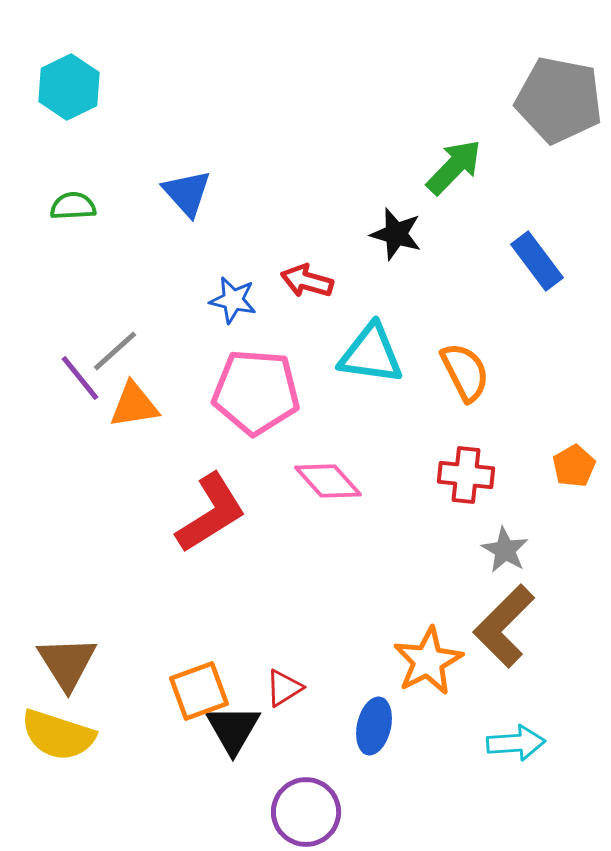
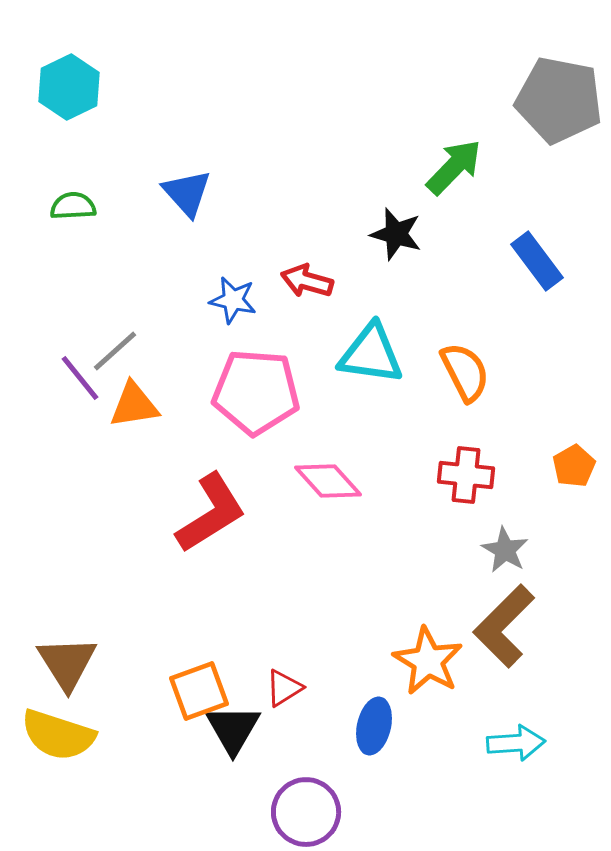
orange star: rotated 14 degrees counterclockwise
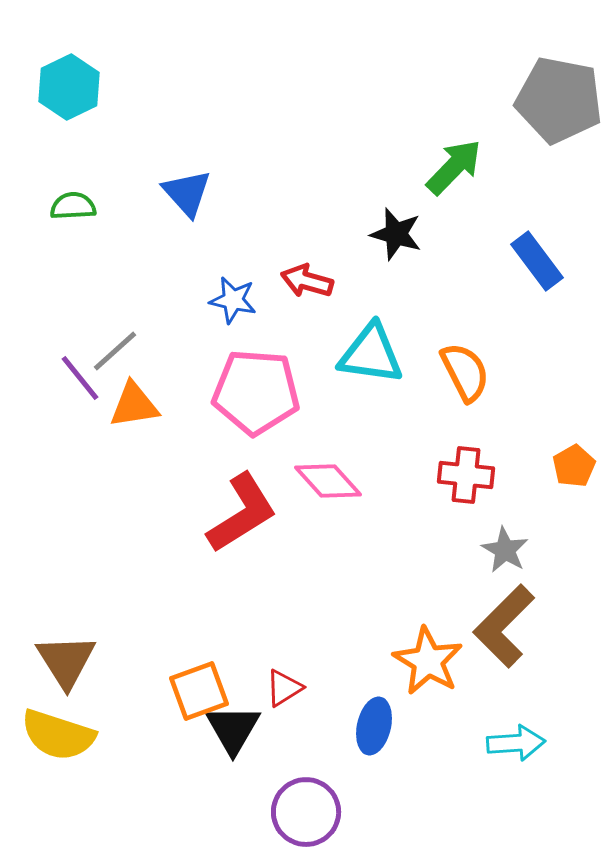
red L-shape: moved 31 px right
brown triangle: moved 1 px left, 2 px up
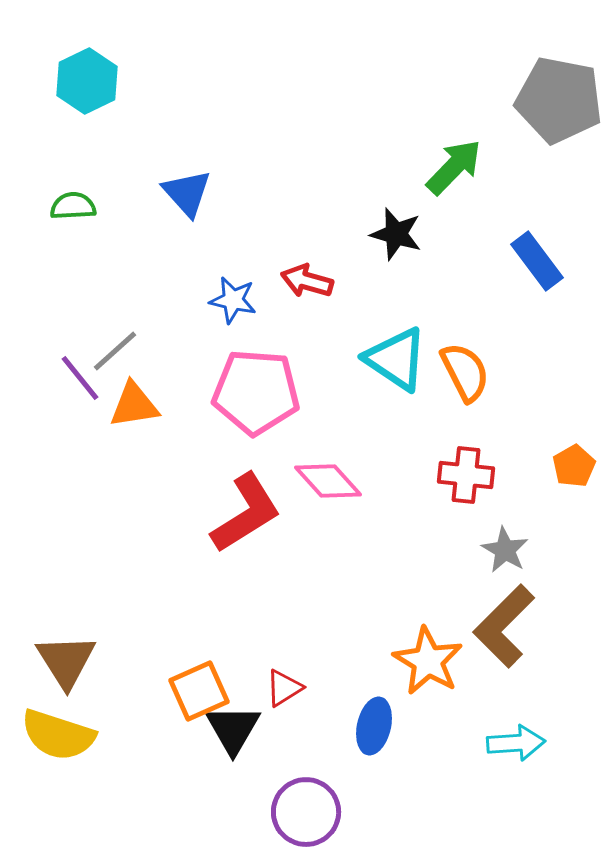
cyan hexagon: moved 18 px right, 6 px up
cyan triangle: moved 25 px right, 5 px down; rotated 26 degrees clockwise
red L-shape: moved 4 px right
orange square: rotated 4 degrees counterclockwise
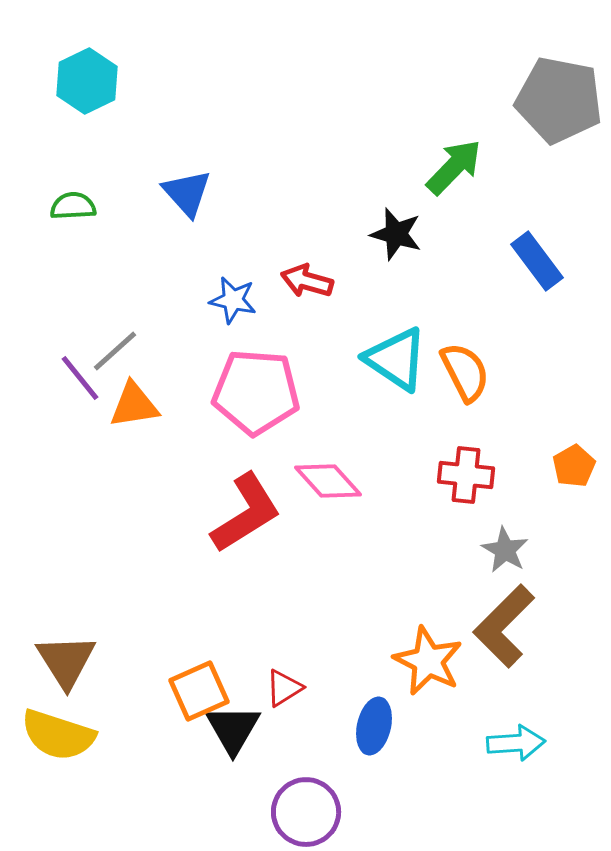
orange star: rotated 4 degrees counterclockwise
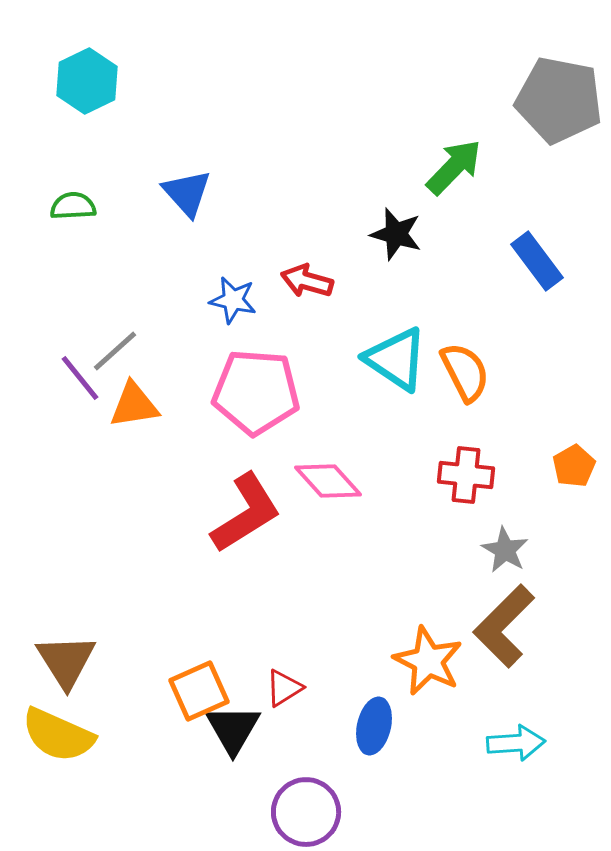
yellow semicircle: rotated 6 degrees clockwise
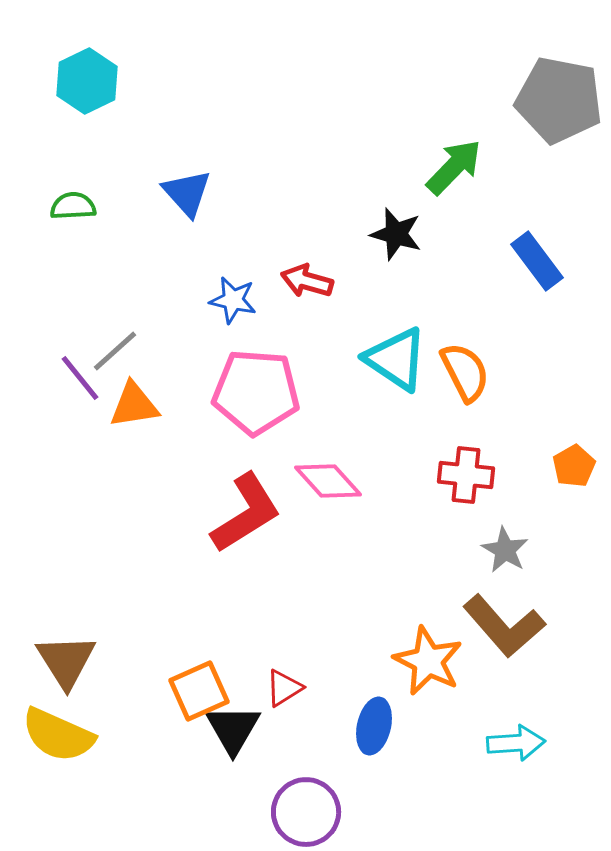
brown L-shape: rotated 86 degrees counterclockwise
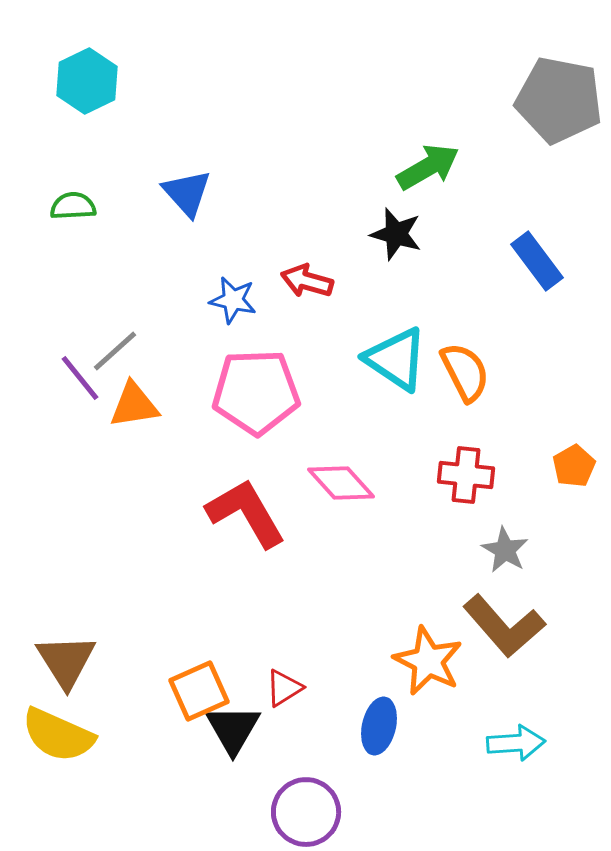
green arrow: moved 26 px left; rotated 16 degrees clockwise
pink pentagon: rotated 6 degrees counterclockwise
pink diamond: moved 13 px right, 2 px down
red L-shape: rotated 88 degrees counterclockwise
blue ellipse: moved 5 px right
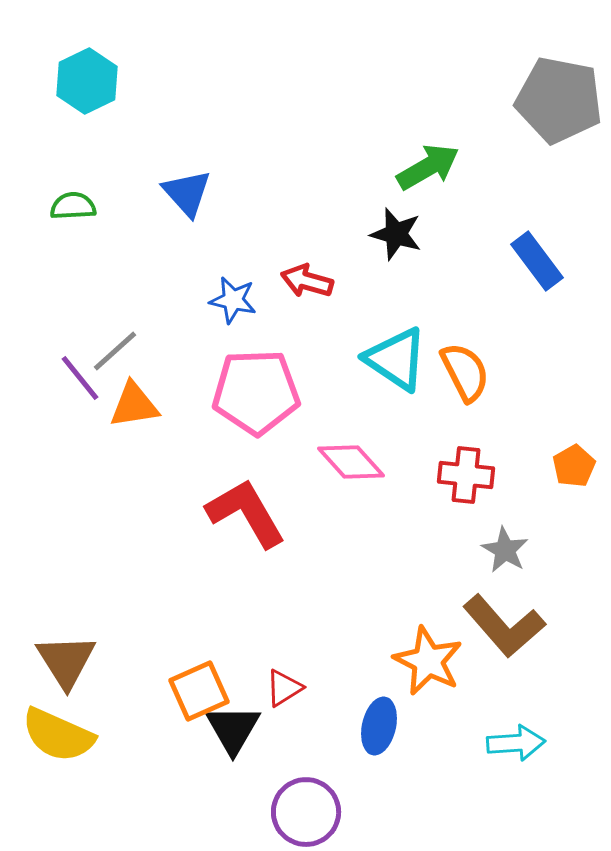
pink diamond: moved 10 px right, 21 px up
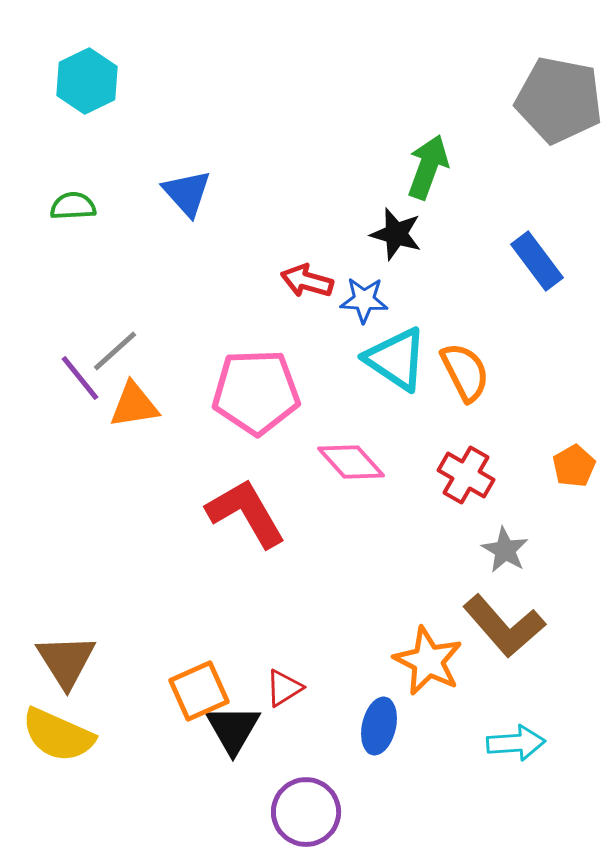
green arrow: rotated 40 degrees counterclockwise
blue star: moved 131 px right; rotated 9 degrees counterclockwise
red cross: rotated 24 degrees clockwise
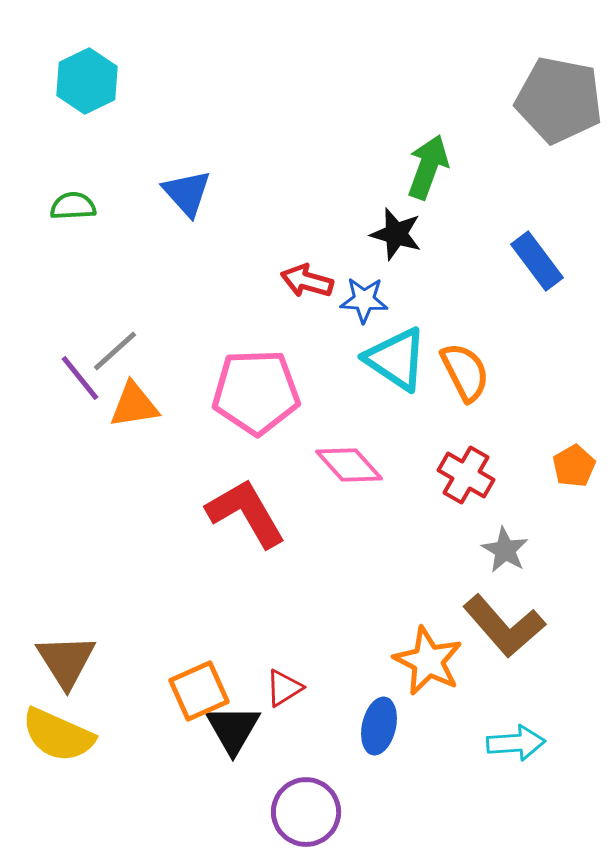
pink diamond: moved 2 px left, 3 px down
